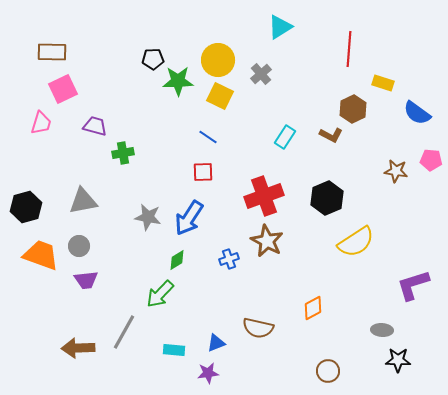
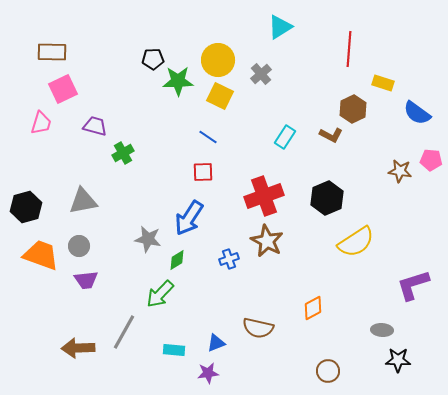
green cross at (123, 153): rotated 20 degrees counterclockwise
brown star at (396, 171): moved 4 px right
gray star at (148, 217): moved 22 px down
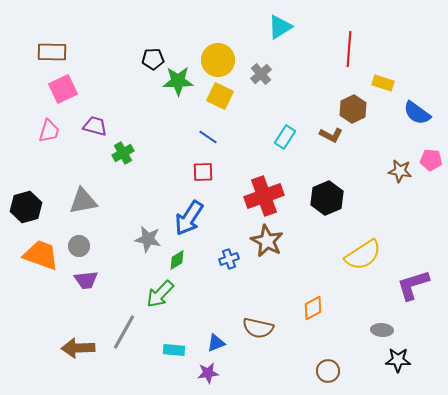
pink trapezoid at (41, 123): moved 8 px right, 8 px down
yellow semicircle at (356, 242): moved 7 px right, 13 px down
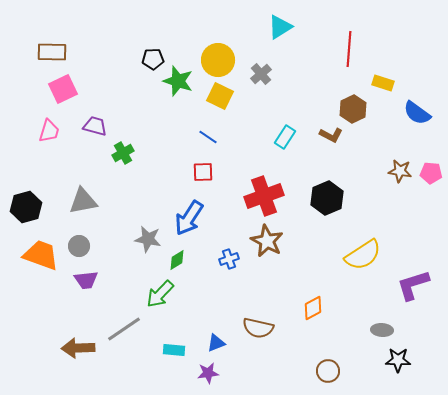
green star at (178, 81): rotated 20 degrees clockwise
pink pentagon at (431, 160): moved 13 px down
gray line at (124, 332): moved 3 px up; rotated 27 degrees clockwise
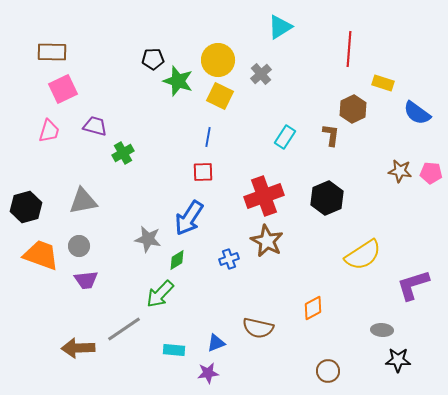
brown L-shape at (331, 135): rotated 110 degrees counterclockwise
blue line at (208, 137): rotated 66 degrees clockwise
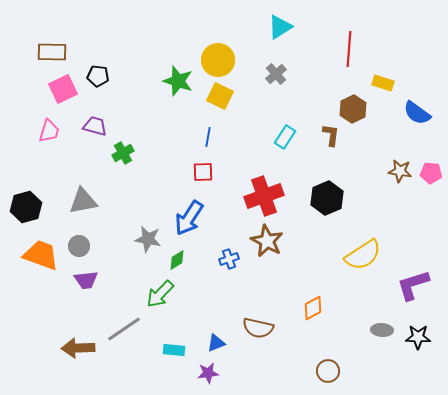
black pentagon at (153, 59): moved 55 px left, 17 px down; rotated 10 degrees clockwise
gray cross at (261, 74): moved 15 px right
black star at (398, 360): moved 20 px right, 23 px up
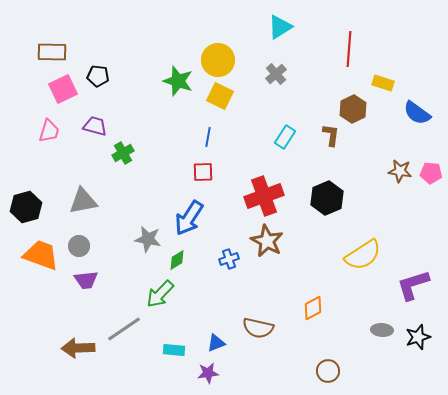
black star at (418, 337): rotated 20 degrees counterclockwise
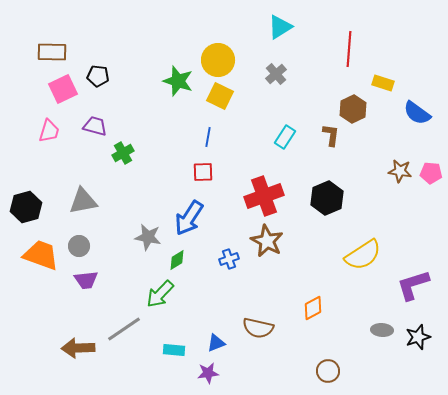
gray star at (148, 239): moved 2 px up
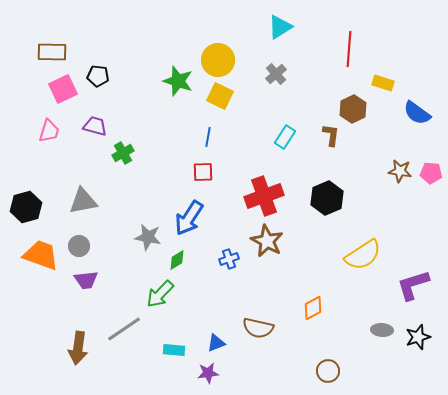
brown arrow at (78, 348): rotated 80 degrees counterclockwise
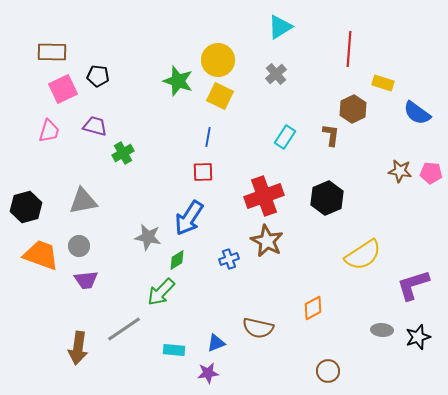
green arrow at (160, 294): moved 1 px right, 2 px up
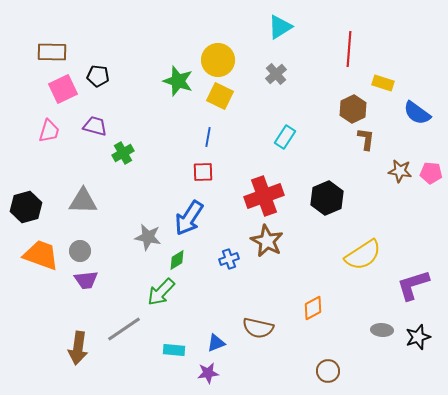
brown L-shape at (331, 135): moved 35 px right, 4 px down
gray triangle at (83, 201): rotated 12 degrees clockwise
gray circle at (79, 246): moved 1 px right, 5 px down
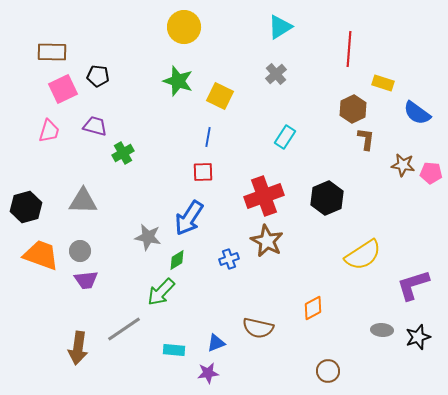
yellow circle at (218, 60): moved 34 px left, 33 px up
brown star at (400, 171): moved 3 px right, 6 px up
